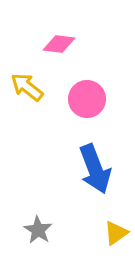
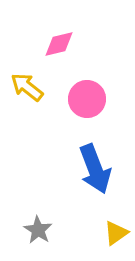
pink diamond: rotated 20 degrees counterclockwise
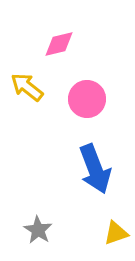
yellow triangle: rotated 16 degrees clockwise
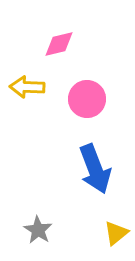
yellow arrow: rotated 36 degrees counterclockwise
yellow triangle: rotated 20 degrees counterclockwise
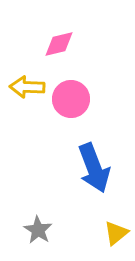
pink circle: moved 16 px left
blue arrow: moved 1 px left, 1 px up
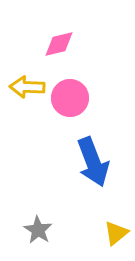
pink circle: moved 1 px left, 1 px up
blue arrow: moved 1 px left, 6 px up
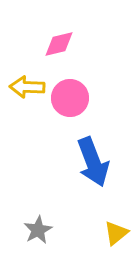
gray star: rotated 12 degrees clockwise
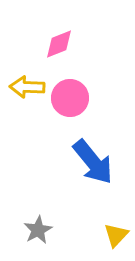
pink diamond: rotated 8 degrees counterclockwise
blue arrow: rotated 18 degrees counterclockwise
yellow triangle: moved 2 px down; rotated 8 degrees counterclockwise
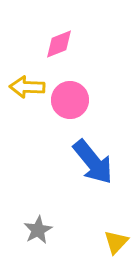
pink circle: moved 2 px down
yellow triangle: moved 7 px down
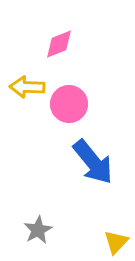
pink circle: moved 1 px left, 4 px down
